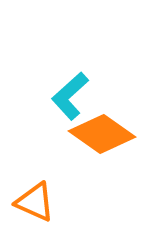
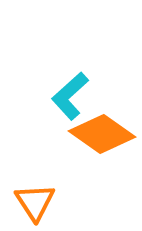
orange triangle: rotated 33 degrees clockwise
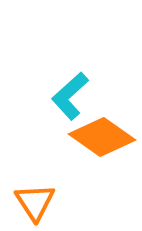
orange diamond: moved 3 px down
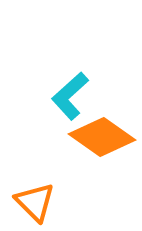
orange triangle: rotated 12 degrees counterclockwise
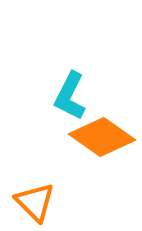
cyan L-shape: rotated 21 degrees counterclockwise
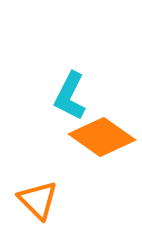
orange triangle: moved 3 px right, 2 px up
